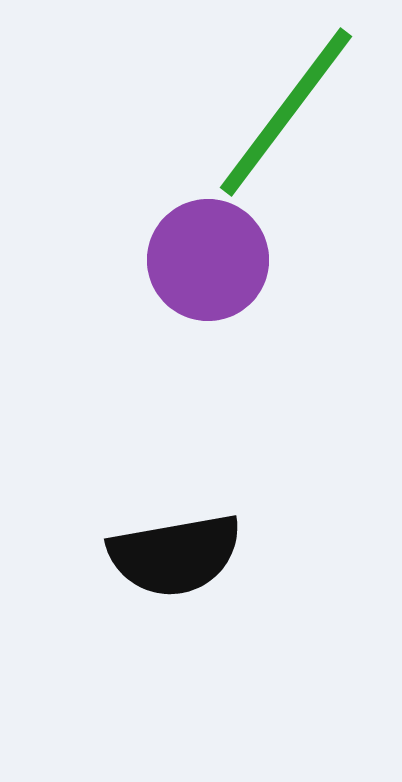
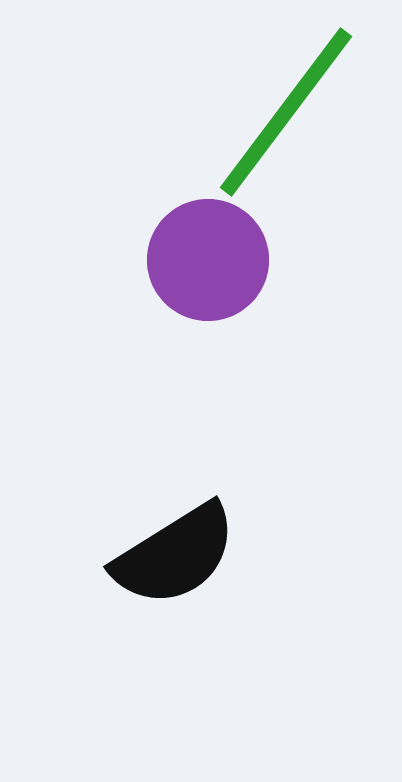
black semicircle: rotated 22 degrees counterclockwise
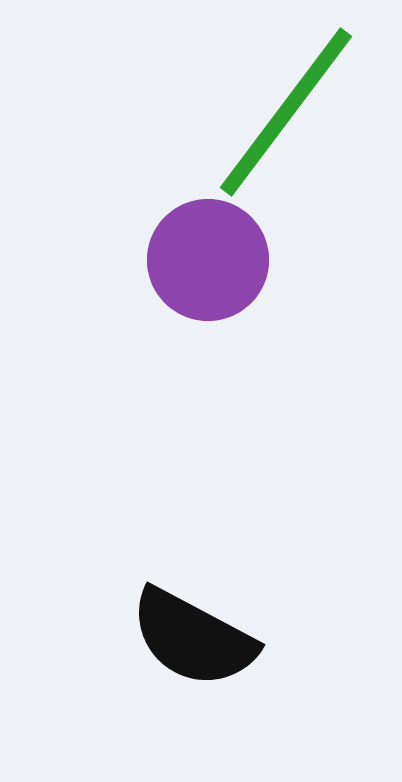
black semicircle: moved 18 px right, 83 px down; rotated 60 degrees clockwise
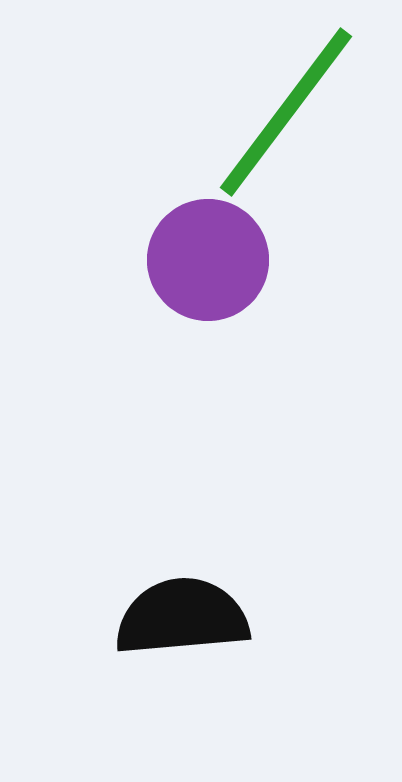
black semicircle: moved 11 px left, 21 px up; rotated 147 degrees clockwise
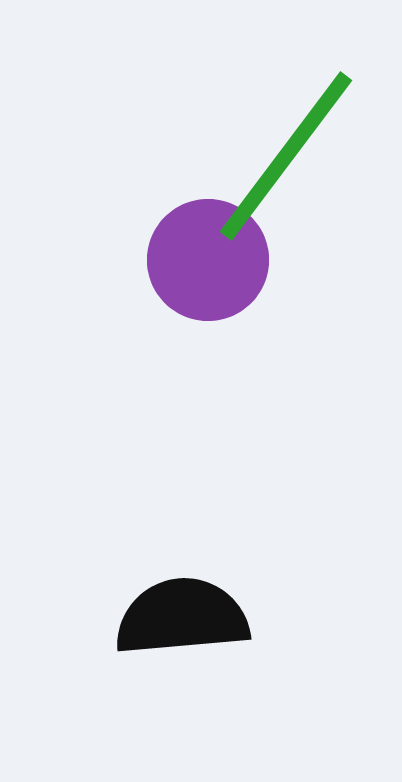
green line: moved 44 px down
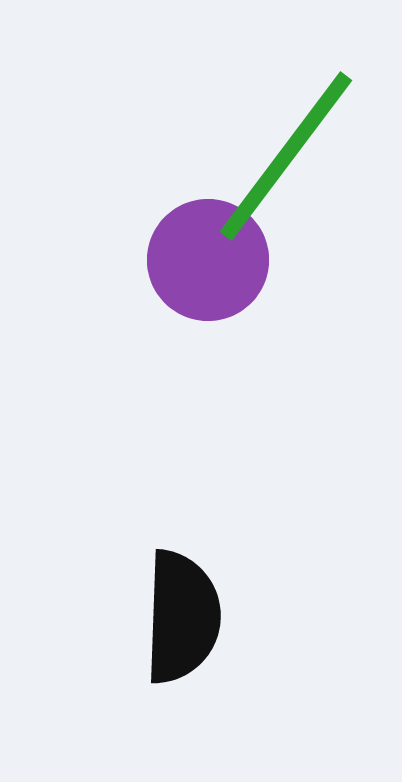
black semicircle: rotated 97 degrees clockwise
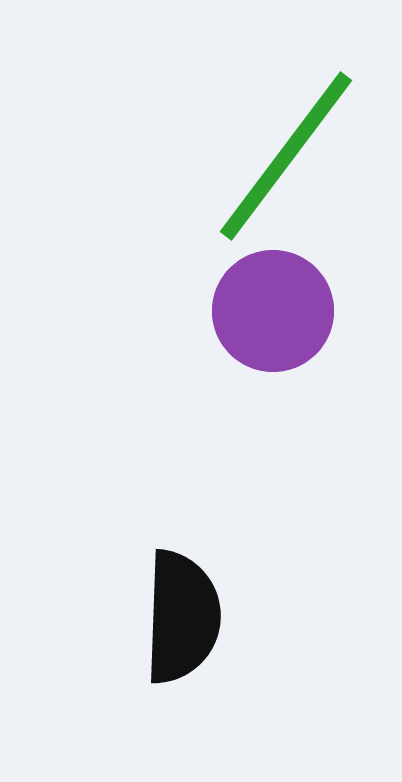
purple circle: moved 65 px right, 51 px down
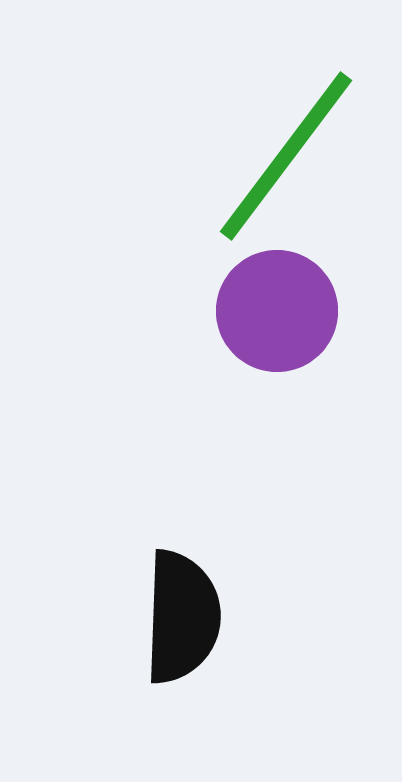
purple circle: moved 4 px right
